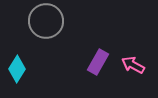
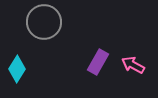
gray circle: moved 2 px left, 1 px down
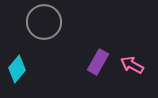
pink arrow: moved 1 px left
cyan diamond: rotated 8 degrees clockwise
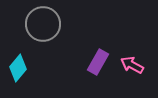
gray circle: moved 1 px left, 2 px down
cyan diamond: moved 1 px right, 1 px up
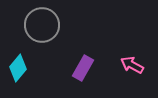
gray circle: moved 1 px left, 1 px down
purple rectangle: moved 15 px left, 6 px down
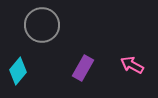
cyan diamond: moved 3 px down
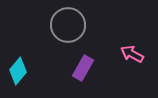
gray circle: moved 26 px right
pink arrow: moved 11 px up
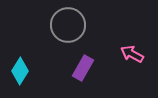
cyan diamond: moved 2 px right; rotated 8 degrees counterclockwise
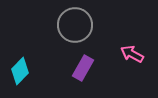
gray circle: moved 7 px right
cyan diamond: rotated 12 degrees clockwise
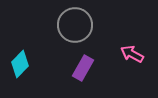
cyan diamond: moved 7 px up
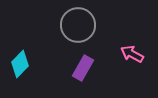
gray circle: moved 3 px right
